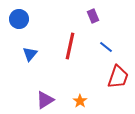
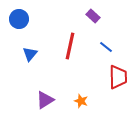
purple rectangle: rotated 24 degrees counterclockwise
red trapezoid: rotated 20 degrees counterclockwise
orange star: moved 1 px right; rotated 16 degrees counterclockwise
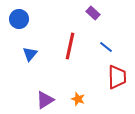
purple rectangle: moved 3 px up
red trapezoid: moved 1 px left
orange star: moved 3 px left, 2 px up
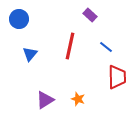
purple rectangle: moved 3 px left, 2 px down
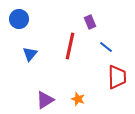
purple rectangle: moved 7 px down; rotated 24 degrees clockwise
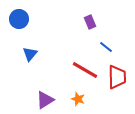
red line: moved 15 px right, 24 px down; rotated 72 degrees counterclockwise
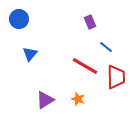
red line: moved 4 px up
red trapezoid: moved 1 px left
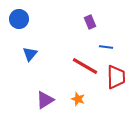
blue line: rotated 32 degrees counterclockwise
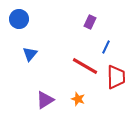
purple rectangle: rotated 48 degrees clockwise
blue line: rotated 72 degrees counterclockwise
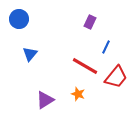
red trapezoid: rotated 40 degrees clockwise
orange star: moved 5 px up
